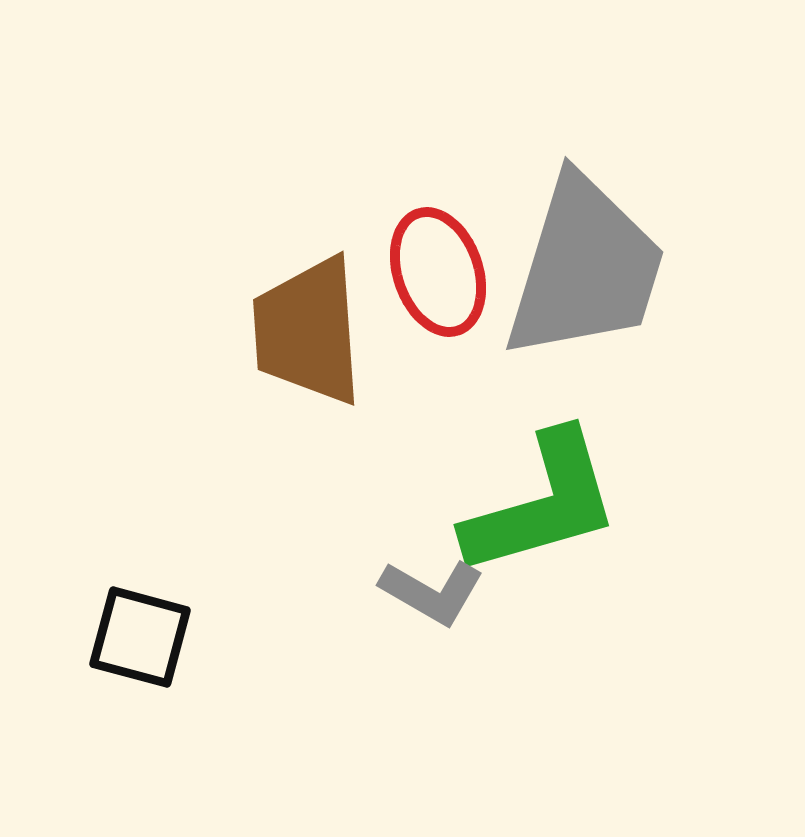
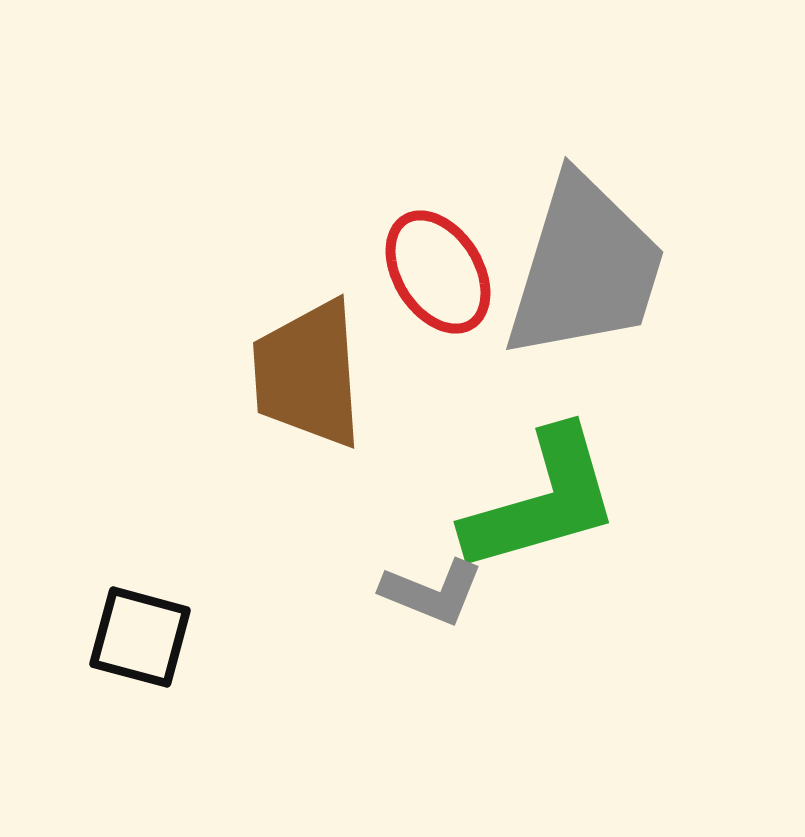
red ellipse: rotated 13 degrees counterclockwise
brown trapezoid: moved 43 px down
green L-shape: moved 3 px up
gray L-shape: rotated 8 degrees counterclockwise
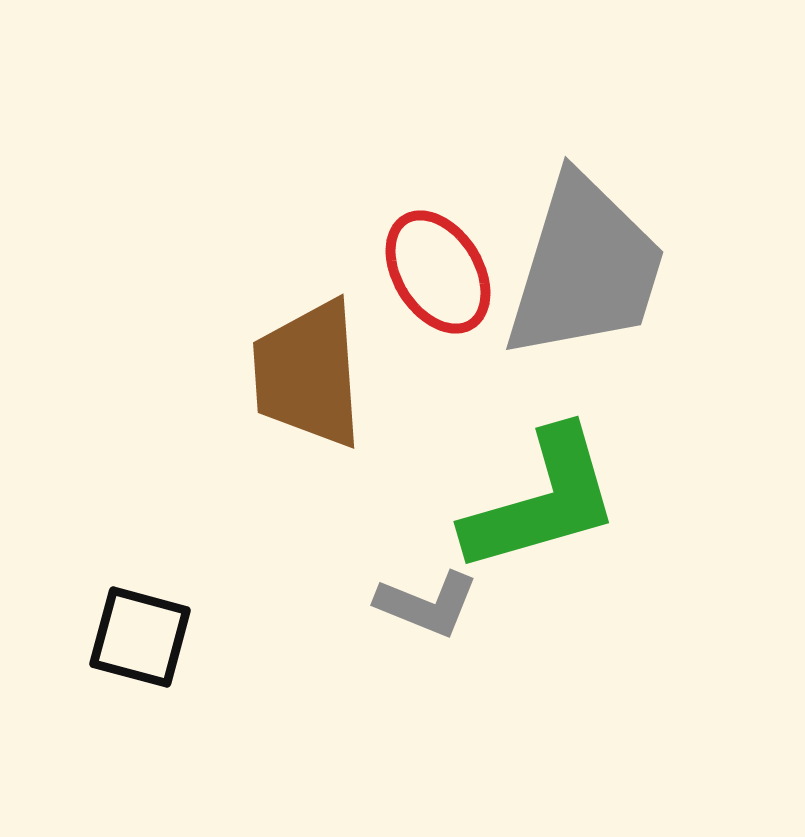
gray L-shape: moved 5 px left, 12 px down
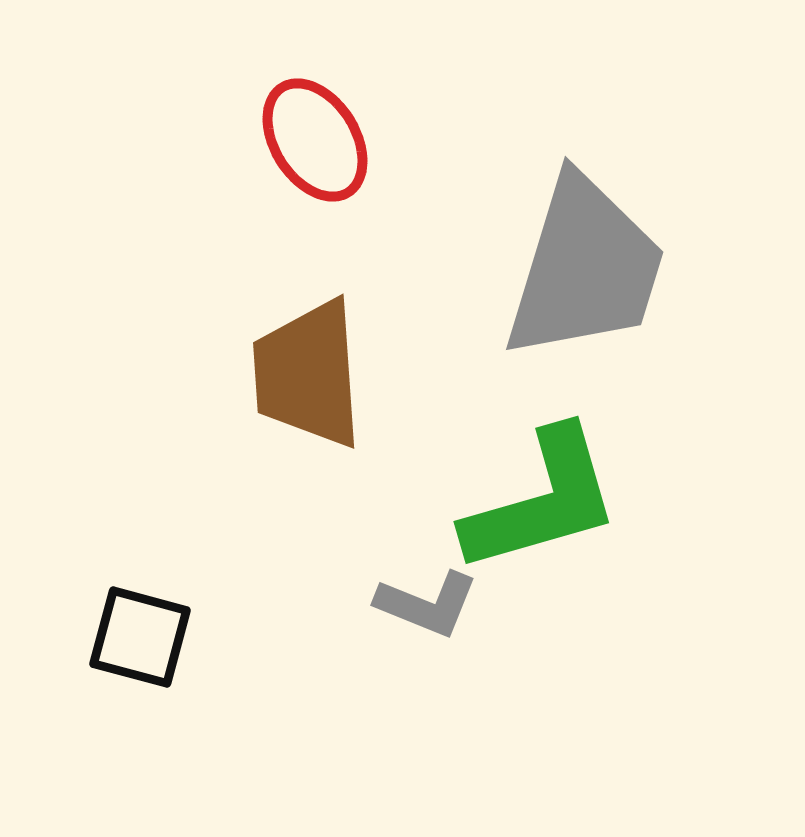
red ellipse: moved 123 px left, 132 px up
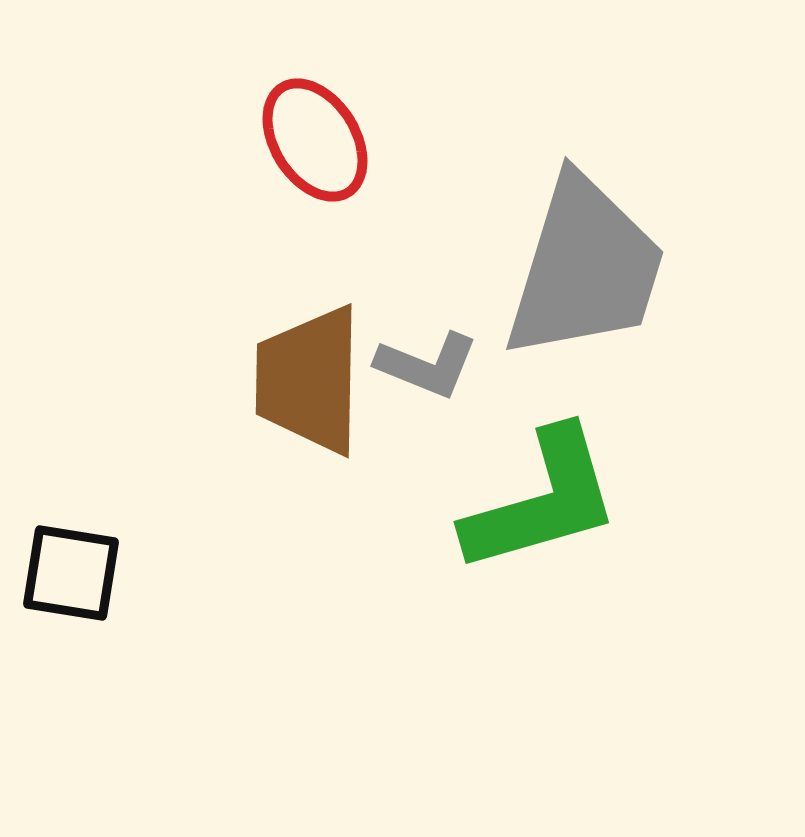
brown trapezoid: moved 1 px right, 6 px down; rotated 5 degrees clockwise
gray L-shape: moved 239 px up
black square: moved 69 px left, 64 px up; rotated 6 degrees counterclockwise
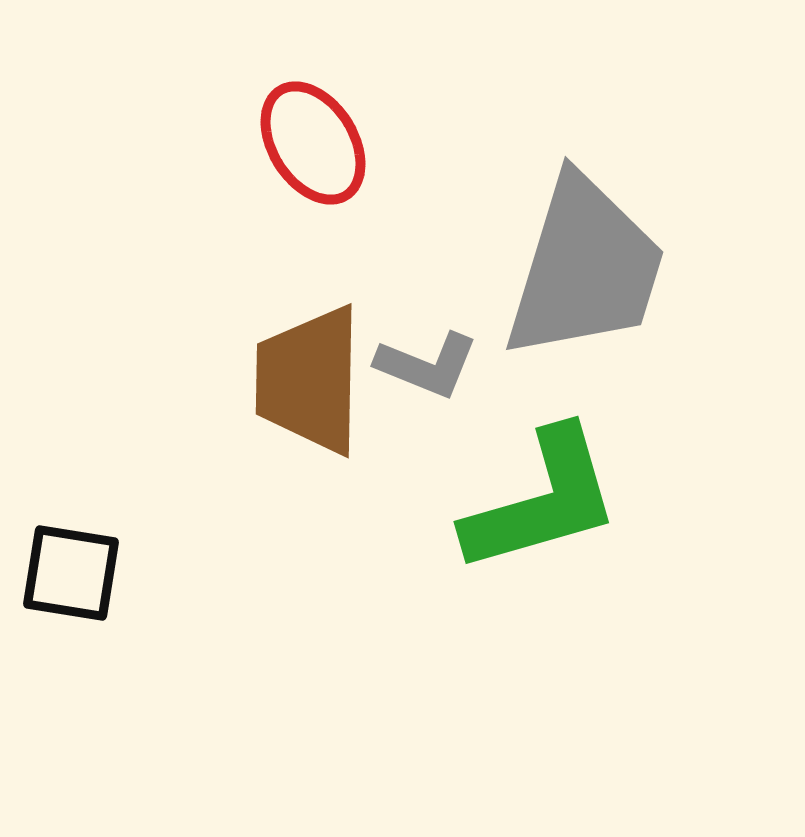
red ellipse: moved 2 px left, 3 px down
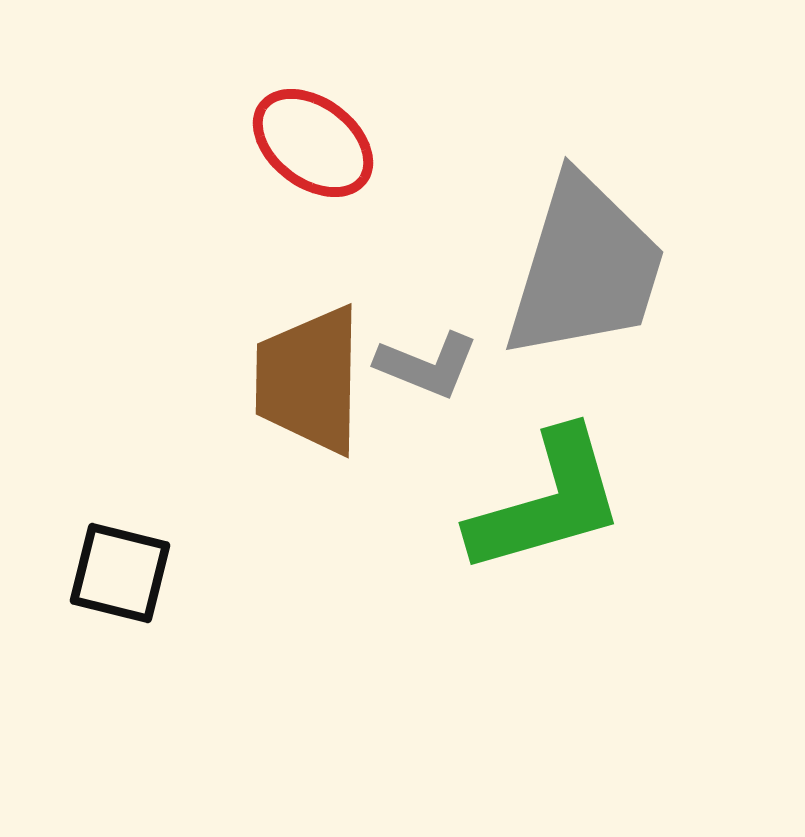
red ellipse: rotated 21 degrees counterclockwise
green L-shape: moved 5 px right, 1 px down
black square: moved 49 px right; rotated 5 degrees clockwise
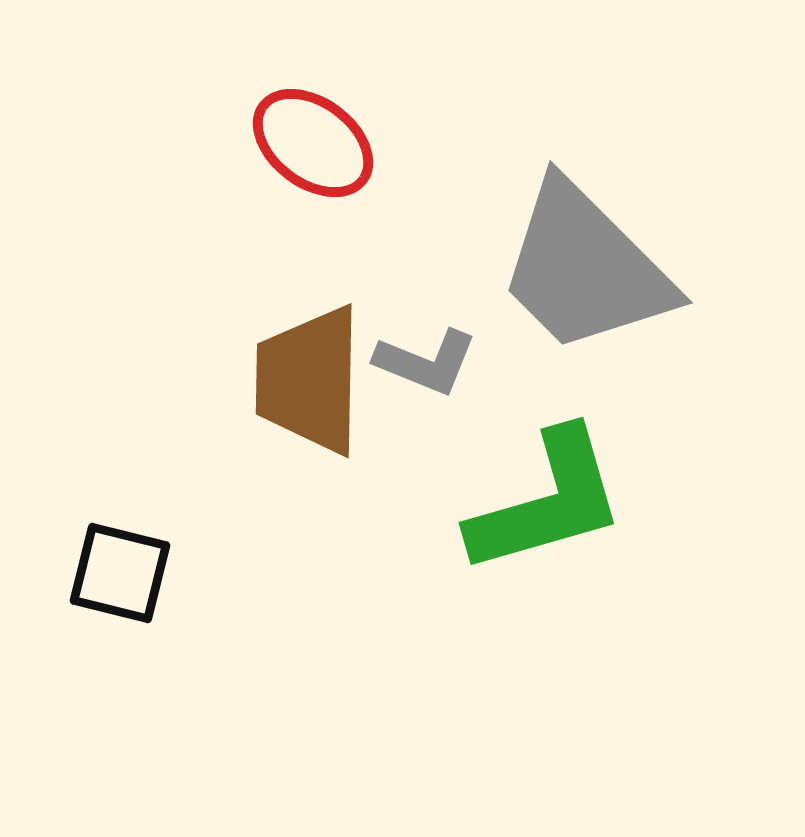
gray trapezoid: rotated 118 degrees clockwise
gray L-shape: moved 1 px left, 3 px up
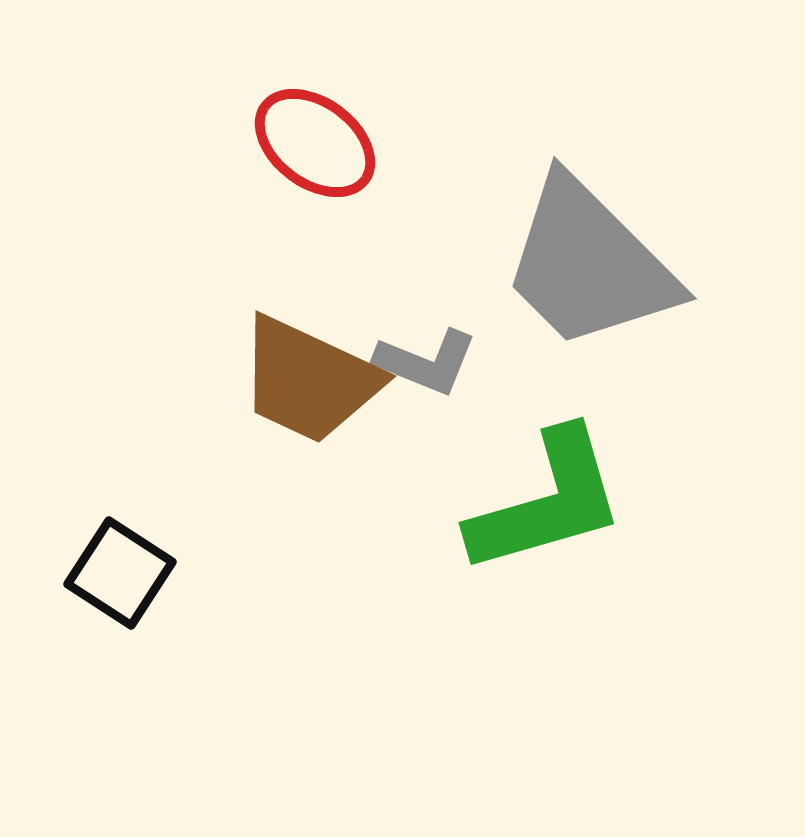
red ellipse: moved 2 px right
gray trapezoid: moved 4 px right, 4 px up
brown trapezoid: rotated 66 degrees counterclockwise
black square: rotated 19 degrees clockwise
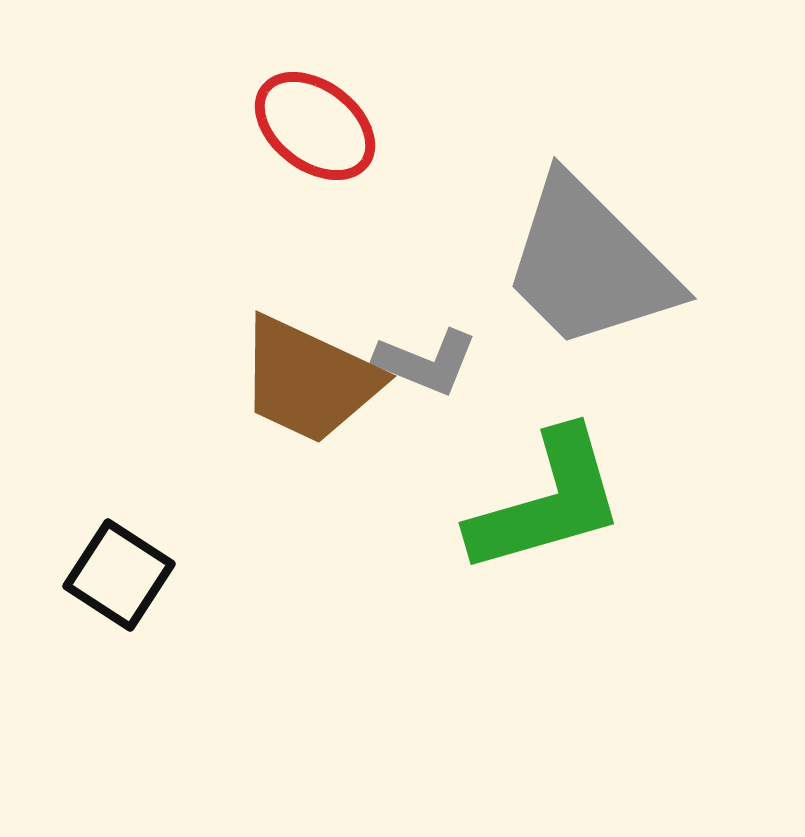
red ellipse: moved 17 px up
black square: moved 1 px left, 2 px down
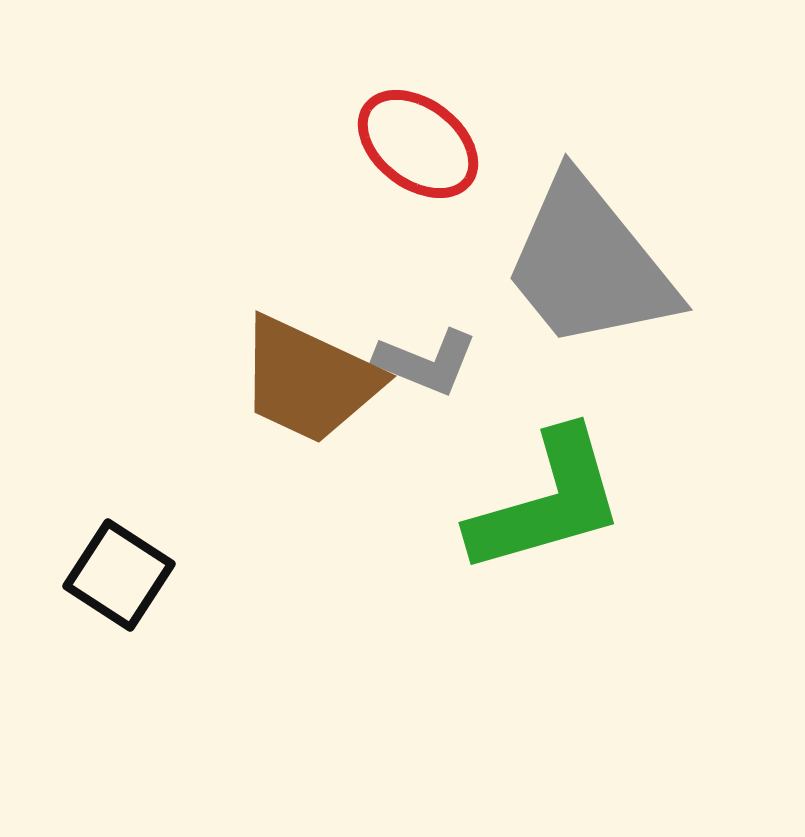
red ellipse: moved 103 px right, 18 px down
gray trapezoid: rotated 6 degrees clockwise
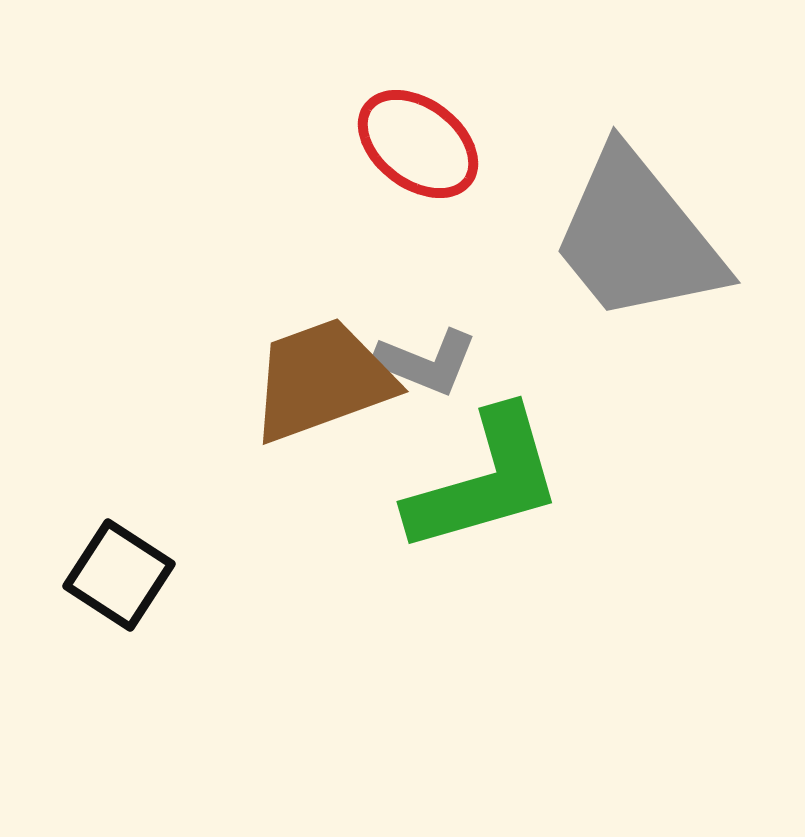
gray trapezoid: moved 48 px right, 27 px up
brown trapezoid: moved 13 px right; rotated 135 degrees clockwise
green L-shape: moved 62 px left, 21 px up
